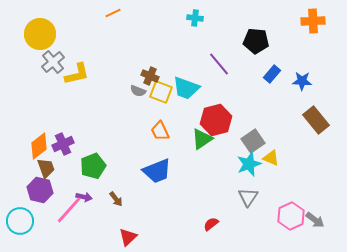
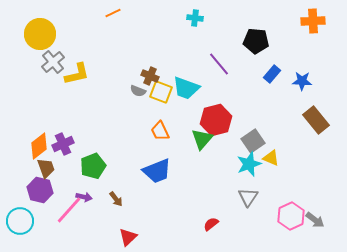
green triangle: rotated 15 degrees counterclockwise
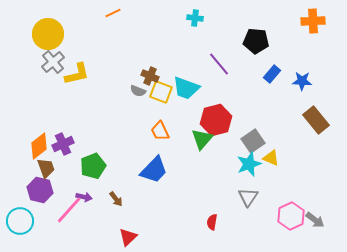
yellow circle: moved 8 px right
blue trapezoid: moved 3 px left, 1 px up; rotated 24 degrees counterclockwise
red semicircle: moved 1 px right, 2 px up; rotated 42 degrees counterclockwise
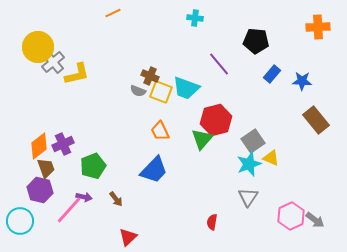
orange cross: moved 5 px right, 6 px down
yellow circle: moved 10 px left, 13 px down
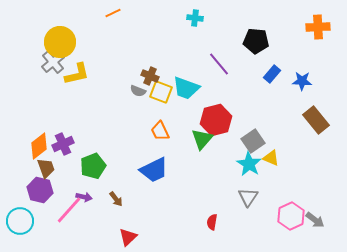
yellow circle: moved 22 px right, 5 px up
cyan star: rotated 20 degrees counterclockwise
blue trapezoid: rotated 20 degrees clockwise
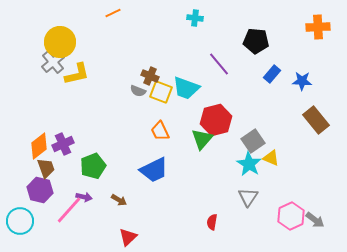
brown arrow: moved 3 px right, 1 px down; rotated 21 degrees counterclockwise
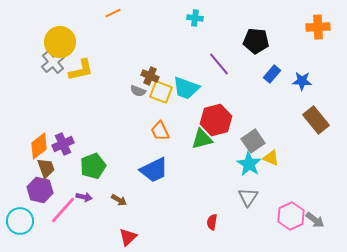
yellow L-shape: moved 4 px right, 4 px up
green triangle: rotated 35 degrees clockwise
pink line: moved 6 px left
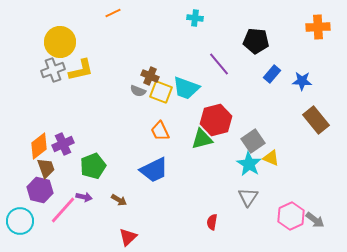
gray cross: moved 8 px down; rotated 20 degrees clockwise
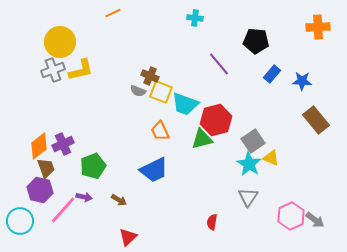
cyan trapezoid: moved 1 px left, 16 px down
